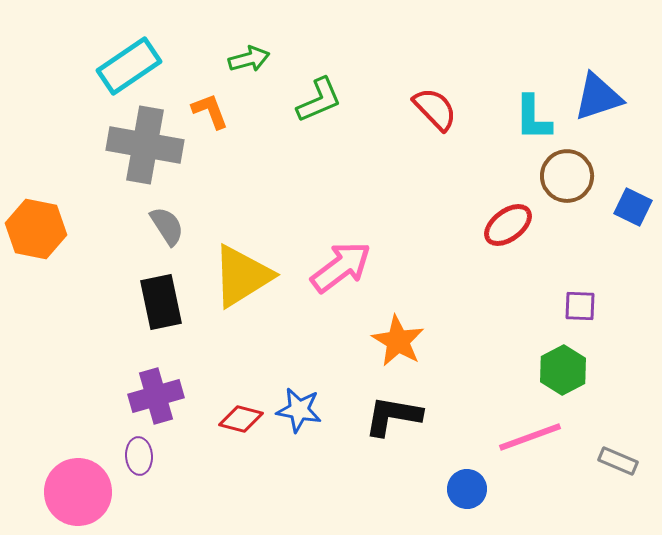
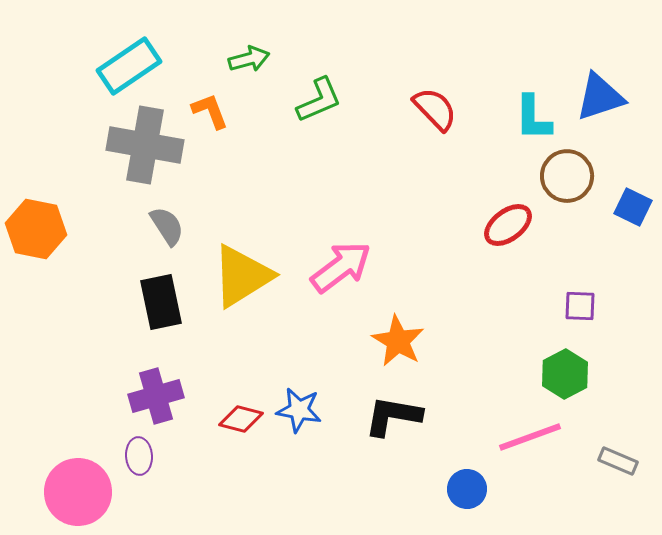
blue triangle: moved 2 px right
green hexagon: moved 2 px right, 4 px down
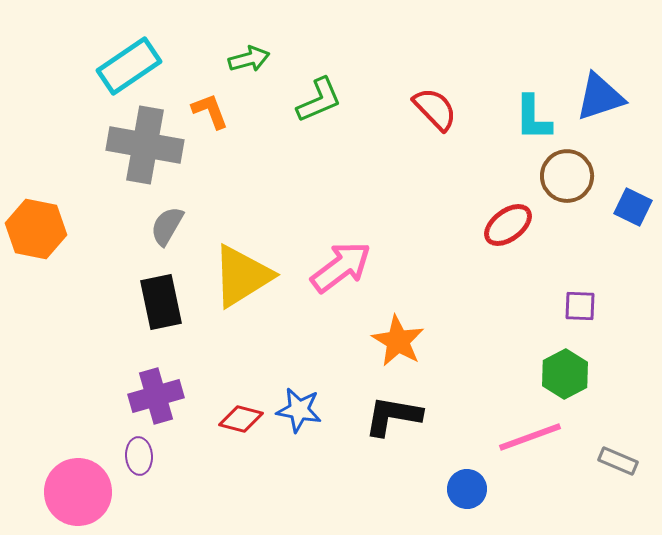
gray semicircle: rotated 117 degrees counterclockwise
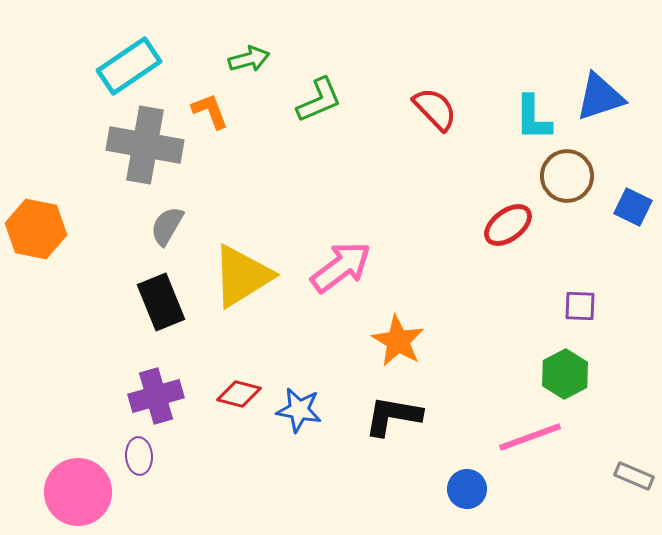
black rectangle: rotated 10 degrees counterclockwise
red diamond: moved 2 px left, 25 px up
gray rectangle: moved 16 px right, 15 px down
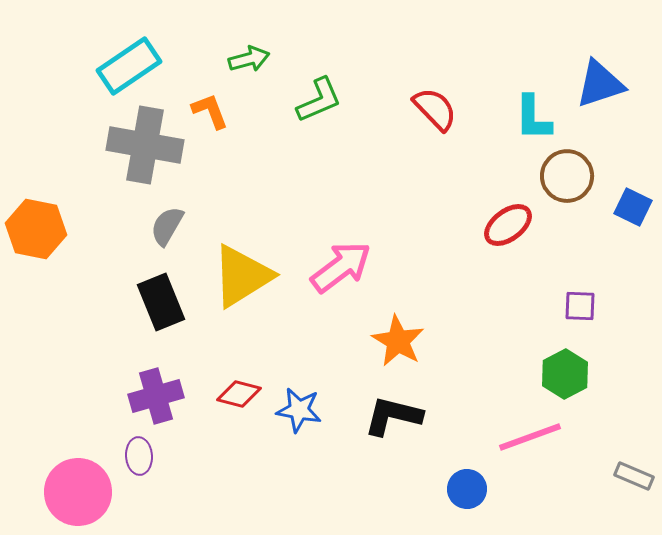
blue triangle: moved 13 px up
black L-shape: rotated 4 degrees clockwise
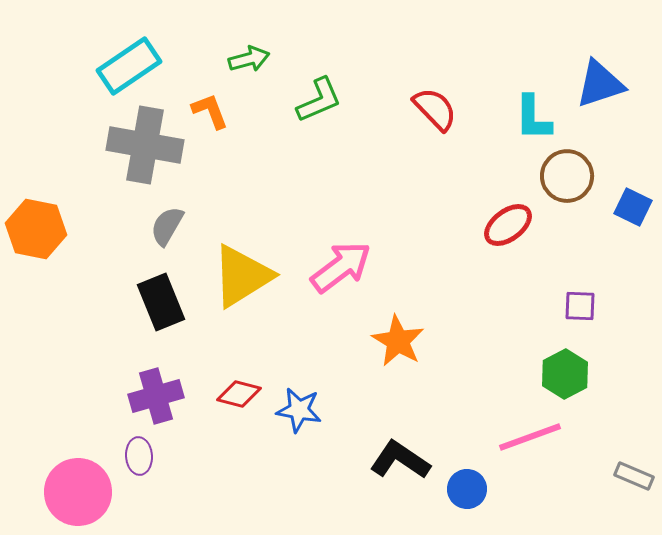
black L-shape: moved 7 px right, 44 px down; rotated 20 degrees clockwise
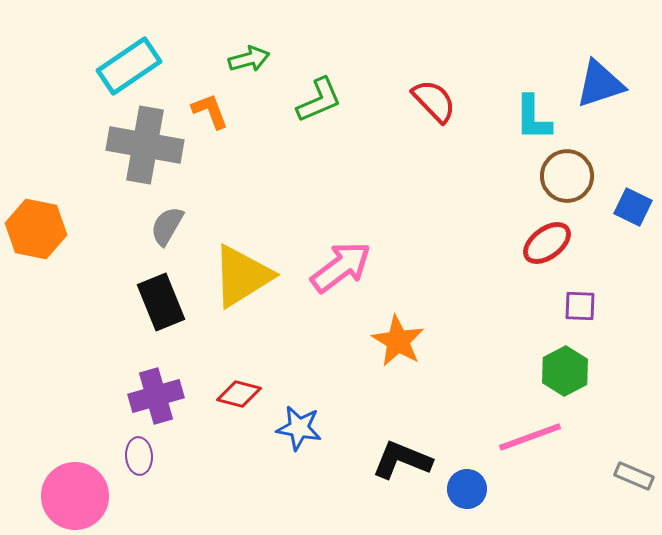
red semicircle: moved 1 px left, 8 px up
red ellipse: moved 39 px right, 18 px down
green hexagon: moved 3 px up
blue star: moved 18 px down
black L-shape: moved 2 px right; rotated 12 degrees counterclockwise
pink circle: moved 3 px left, 4 px down
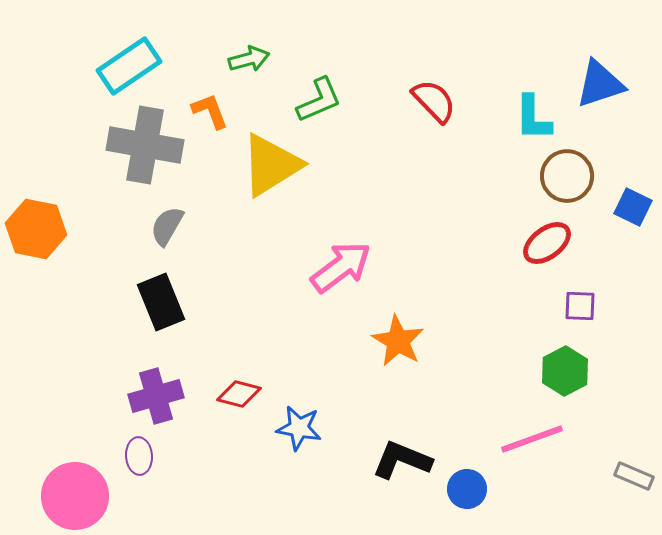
yellow triangle: moved 29 px right, 111 px up
pink line: moved 2 px right, 2 px down
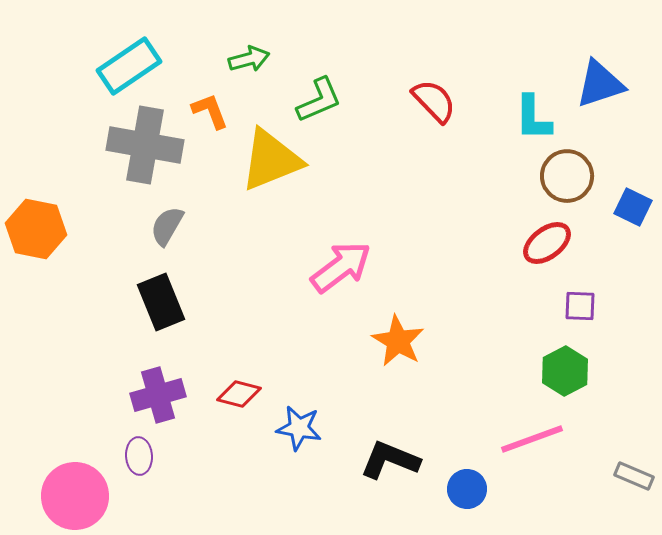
yellow triangle: moved 5 px up; rotated 10 degrees clockwise
purple cross: moved 2 px right, 1 px up
black L-shape: moved 12 px left
